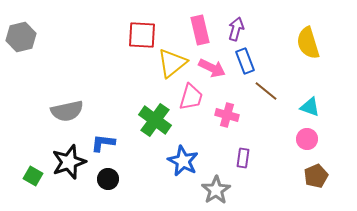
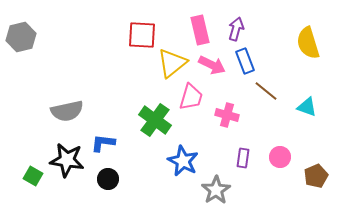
pink arrow: moved 3 px up
cyan triangle: moved 3 px left
pink circle: moved 27 px left, 18 px down
black star: moved 2 px left, 2 px up; rotated 28 degrees clockwise
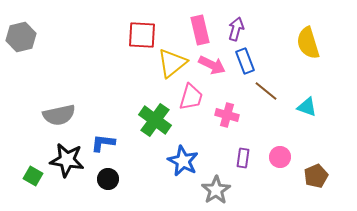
gray semicircle: moved 8 px left, 4 px down
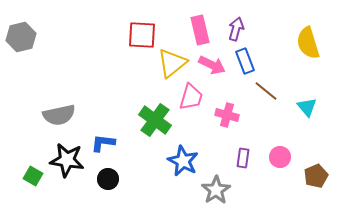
cyan triangle: rotated 30 degrees clockwise
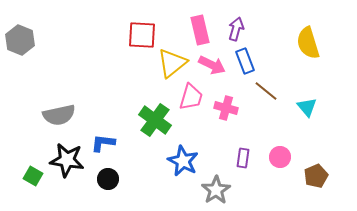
gray hexagon: moved 1 px left, 3 px down; rotated 24 degrees counterclockwise
pink cross: moved 1 px left, 7 px up
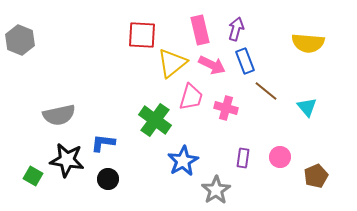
yellow semicircle: rotated 68 degrees counterclockwise
blue star: rotated 16 degrees clockwise
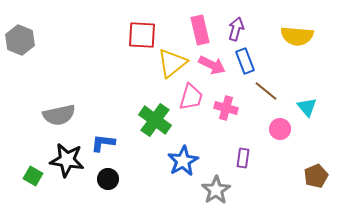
yellow semicircle: moved 11 px left, 7 px up
pink circle: moved 28 px up
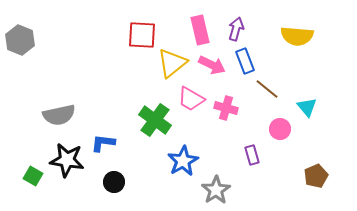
brown line: moved 1 px right, 2 px up
pink trapezoid: moved 2 px down; rotated 104 degrees clockwise
purple rectangle: moved 9 px right, 3 px up; rotated 24 degrees counterclockwise
black circle: moved 6 px right, 3 px down
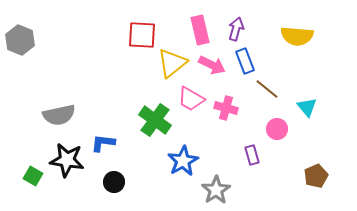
pink circle: moved 3 px left
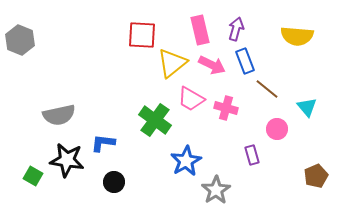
blue star: moved 3 px right
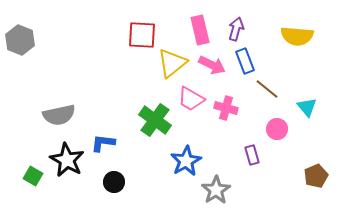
black star: rotated 20 degrees clockwise
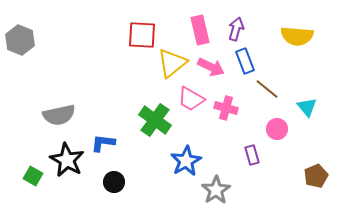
pink arrow: moved 1 px left, 2 px down
